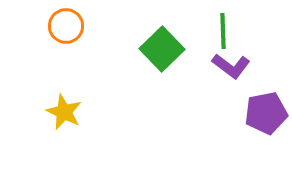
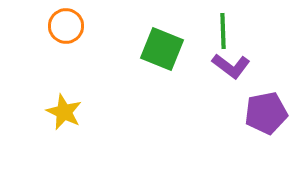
green square: rotated 24 degrees counterclockwise
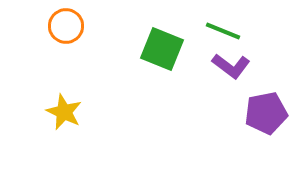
green line: rotated 66 degrees counterclockwise
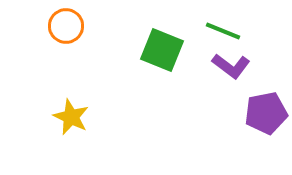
green square: moved 1 px down
yellow star: moved 7 px right, 5 px down
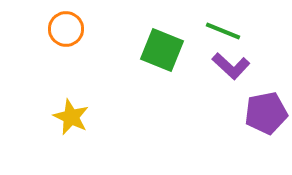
orange circle: moved 3 px down
purple L-shape: rotated 6 degrees clockwise
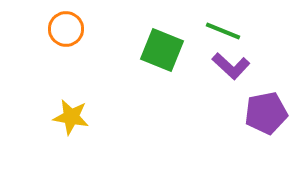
yellow star: rotated 15 degrees counterclockwise
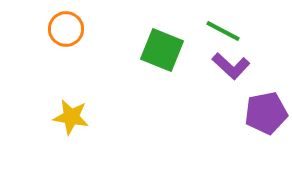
green line: rotated 6 degrees clockwise
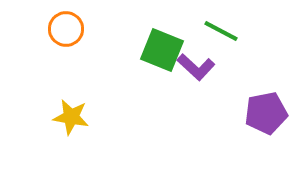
green line: moved 2 px left
purple L-shape: moved 35 px left, 1 px down
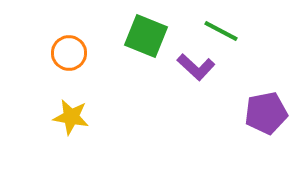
orange circle: moved 3 px right, 24 px down
green square: moved 16 px left, 14 px up
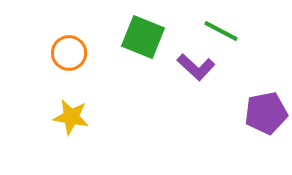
green square: moved 3 px left, 1 px down
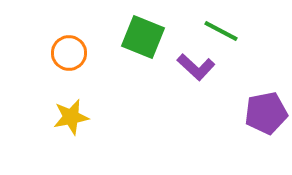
yellow star: rotated 21 degrees counterclockwise
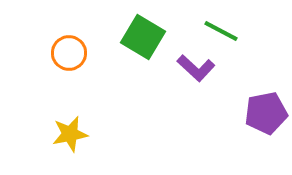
green square: rotated 9 degrees clockwise
purple L-shape: moved 1 px down
yellow star: moved 1 px left, 17 px down
